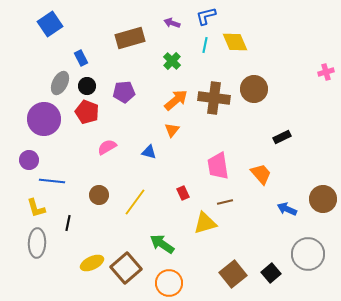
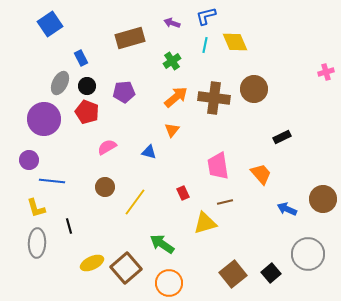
green cross at (172, 61): rotated 12 degrees clockwise
orange arrow at (176, 100): moved 3 px up
brown circle at (99, 195): moved 6 px right, 8 px up
black line at (68, 223): moved 1 px right, 3 px down; rotated 28 degrees counterclockwise
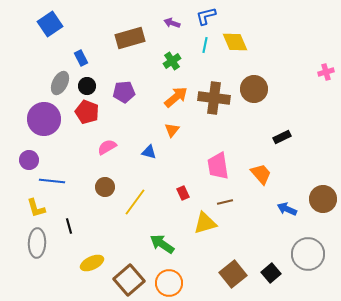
brown square at (126, 268): moved 3 px right, 12 px down
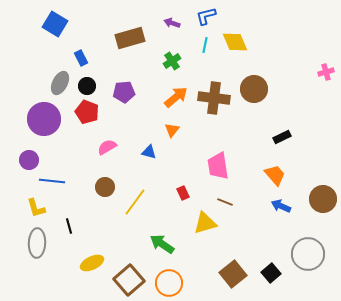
blue square at (50, 24): moved 5 px right; rotated 25 degrees counterclockwise
orange trapezoid at (261, 174): moved 14 px right, 1 px down
brown line at (225, 202): rotated 35 degrees clockwise
blue arrow at (287, 209): moved 6 px left, 3 px up
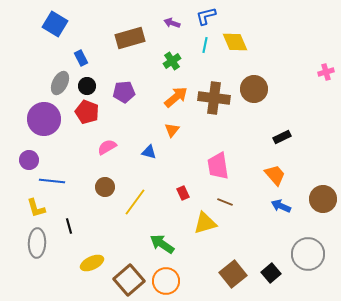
orange circle at (169, 283): moved 3 px left, 2 px up
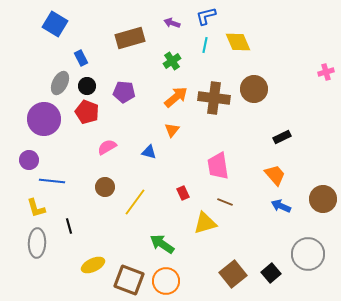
yellow diamond at (235, 42): moved 3 px right
purple pentagon at (124, 92): rotated 10 degrees clockwise
yellow ellipse at (92, 263): moved 1 px right, 2 px down
brown square at (129, 280): rotated 28 degrees counterclockwise
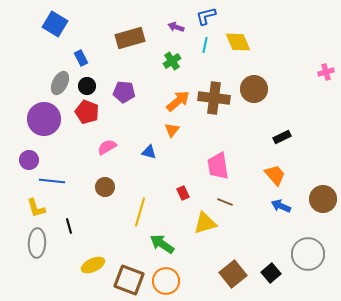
purple arrow at (172, 23): moved 4 px right, 4 px down
orange arrow at (176, 97): moved 2 px right, 4 px down
yellow line at (135, 202): moved 5 px right, 10 px down; rotated 20 degrees counterclockwise
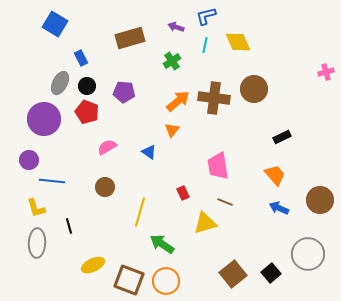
blue triangle at (149, 152): rotated 21 degrees clockwise
brown circle at (323, 199): moved 3 px left, 1 px down
blue arrow at (281, 206): moved 2 px left, 2 px down
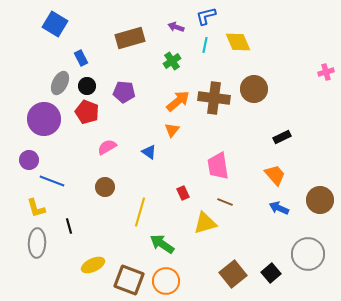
blue line at (52, 181): rotated 15 degrees clockwise
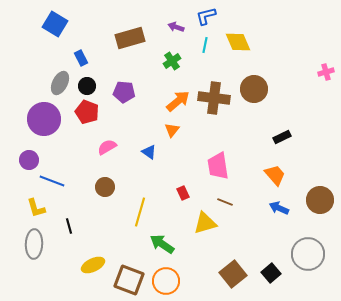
gray ellipse at (37, 243): moved 3 px left, 1 px down
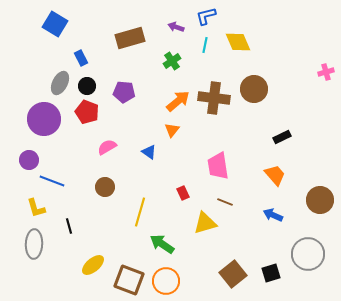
blue arrow at (279, 208): moved 6 px left, 7 px down
yellow ellipse at (93, 265): rotated 15 degrees counterclockwise
black square at (271, 273): rotated 24 degrees clockwise
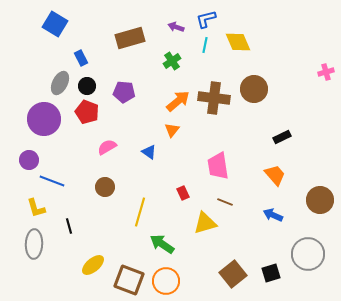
blue L-shape at (206, 16): moved 3 px down
